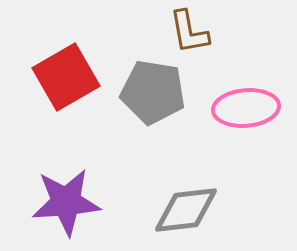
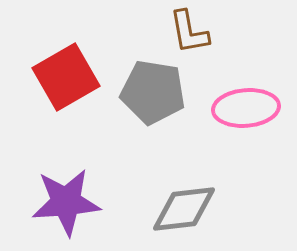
gray diamond: moved 2 px left, 1 px up
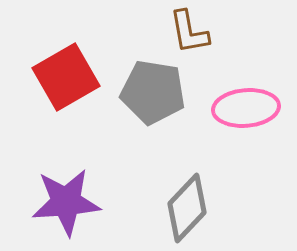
gray diamond: moved 3 px right, 1 px up; rotated 40 degrees counterclockwise
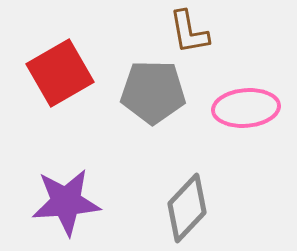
red square: moved 6 px left, 4 px up
gray pentagon: rotated 8 degrees counterclockwise
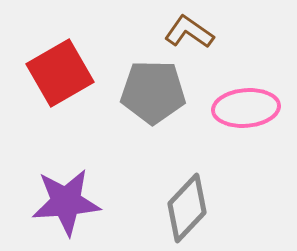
brown L-shape: rotated 135 degrees clockwise
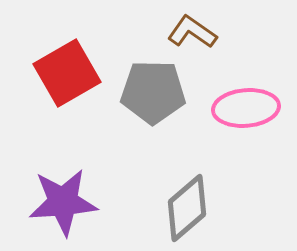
brown L-shape: moved 3 px right
red square: moved 7 px right
purple star: moved 3 px left
gray diamond: rotated 6 degrees clockwise
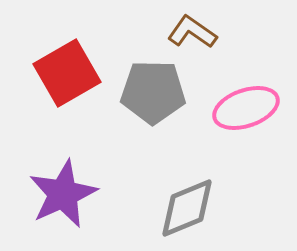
pink ellipse: rotated 14 degrees counterclockwise
purple star: moved 8 px up; rotated 20 degrees counterclockwise
gray diamond: rotated 18 degrees clockwise
